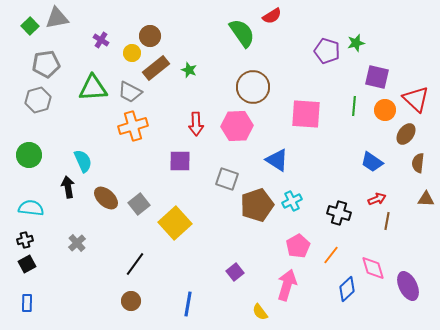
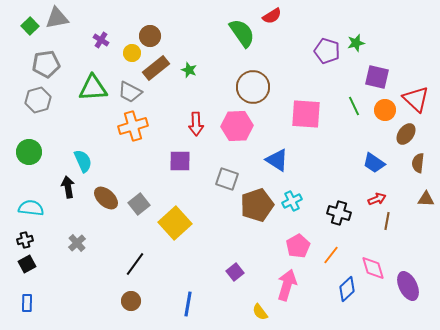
green line at (354, 106): rotated 30 degrees counterclockwise
green circle at (29, 155): moved 3 px up
blue trapezoid at (372, 162): moved 2 px right, 1 px down
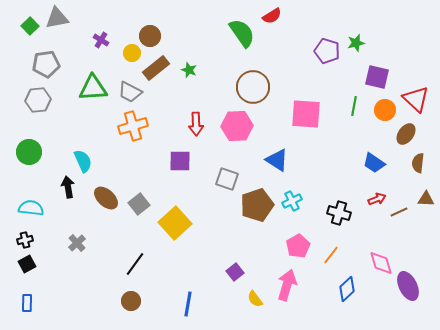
gray hexagon at (38, 100): rotated 10 degrees clockwise
green line at (354, 106): rotated 36 degrees clockwise
brown line at (387, 221): moved 12 px right, 9 px up; rotated 54 degrees clockwise
pink diamond at (373, 268): moved 8 px right, 5 px up
yellow semicircle at (260, 312): moved 5 px left, 13 px up
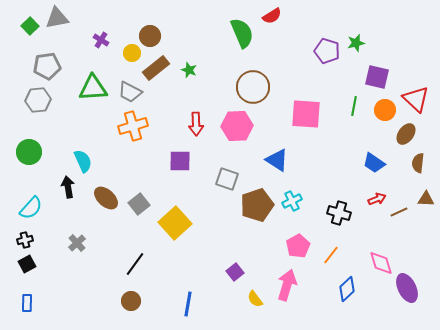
green semicircle at (242, 33): rotated 12 degrees clockwise
gray pentagon at (46, 64): moved 1 px right, 2 px down
cyan semicircle at (31, 208): rotated 125 degrees clockwise
purple ellipse at (408, 286): moved 1 px left, 2 px down
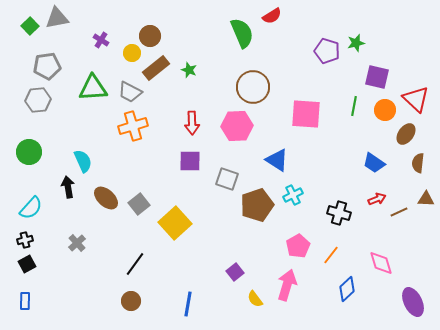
red arrow at (196, 124): moved 4 px left, 1 px up
purple square at (180, 161): moved 10 px right
cyan cross at (292, 201): moved 1 px right, 6 px up
purple ellipse at (407, 288): moved 6 px right, 14 px down
blue rectangle at (27, 303): moved 2 px left, 2 px up
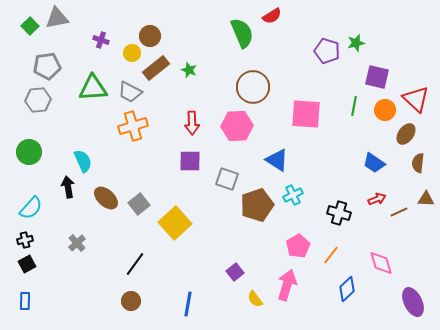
purple cross at (101, 40): rotated 14 degrees counterclockwise
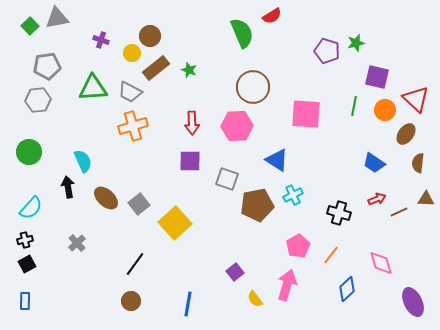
brown pentagon at (257, 205): rotated 8 degrees clockwise
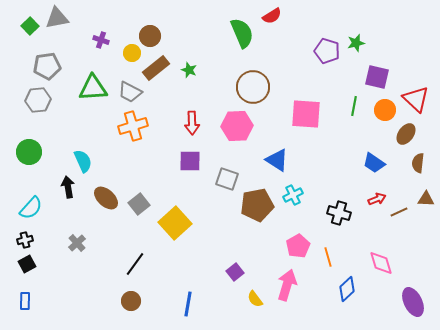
orange line at (331, 255): moved 3 px left, 2 px down; rotated 54 degrees counterclockwise
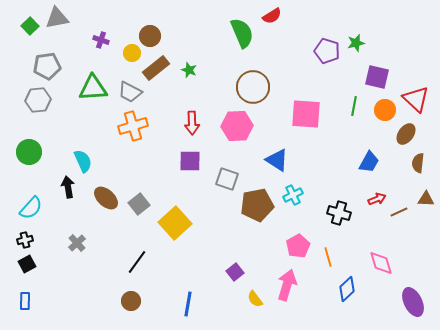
blue trapezoid at (374, 163): moved 5 px left, 1 px up; rotated 95 degrees counterclockwise
black line at (135, 264): moved 2 px right, 2 px up
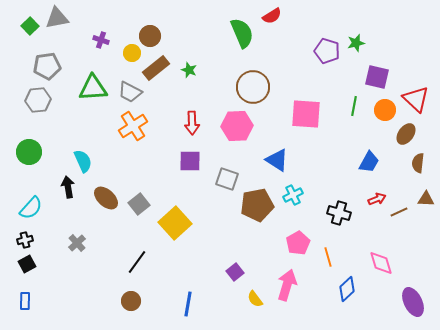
orange cross at (133, 126): rotated 16 degrees counterclockwise
pink pentagon at (298, 246): moved 3 px up
